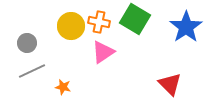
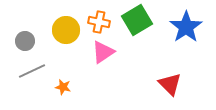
green square: moved 2 px right, 1 px down; rotated 28 degrees clockwise
yellow circle: moved 5 px left, 4 px down
gray circle: moved 2 px left, 2 px up
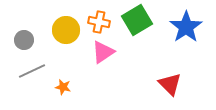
gray circle: moved 1 px left, 1 px up
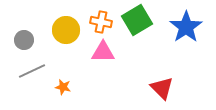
orange cross: moved 2 px right
pink triangle: rotated 35 degrees clockwise
red triangle: moved 8 px left, 4 px down
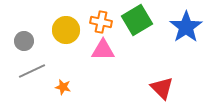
gray circle: moved 1 px down
pink triangle: moved 2 px up
